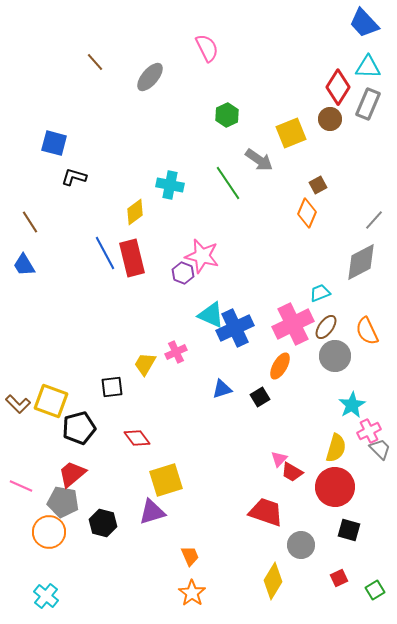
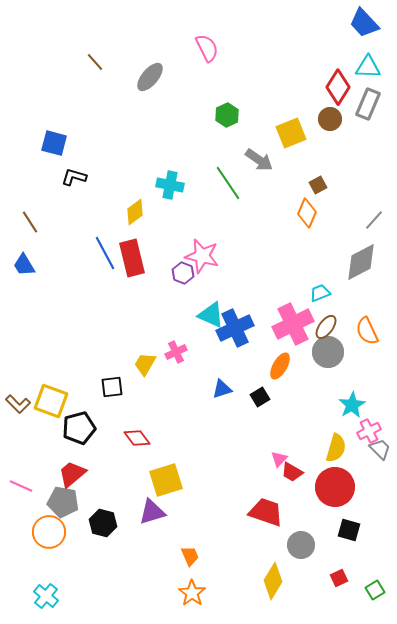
gray circle at (335, 356): moved 7 px left, 4 px up
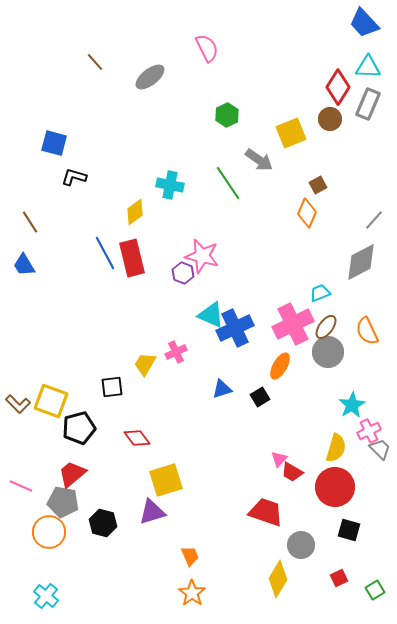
gray ellipse at (150, 77): rotated 12 degrees clockwise
yellow diamond at (273, 581): moved 5 px right, 2 px up
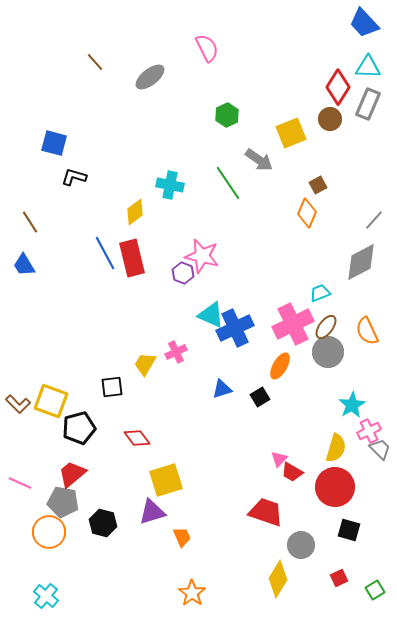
pink line at (21, 486): moved 1 px left, 3 px up
orange trapezoid at (190, 556): moved 8 px left, 19 px up
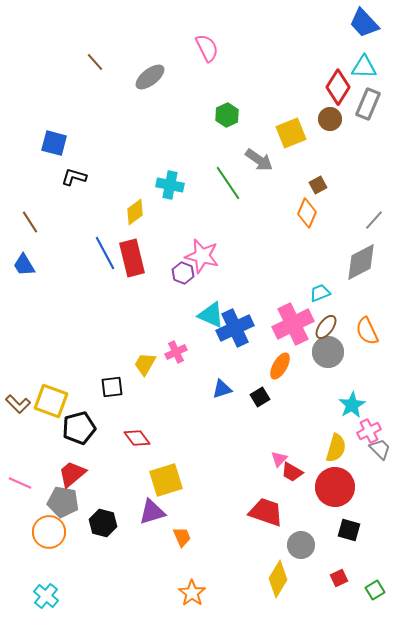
cyan triangle at (368, 67): moved 4 px left
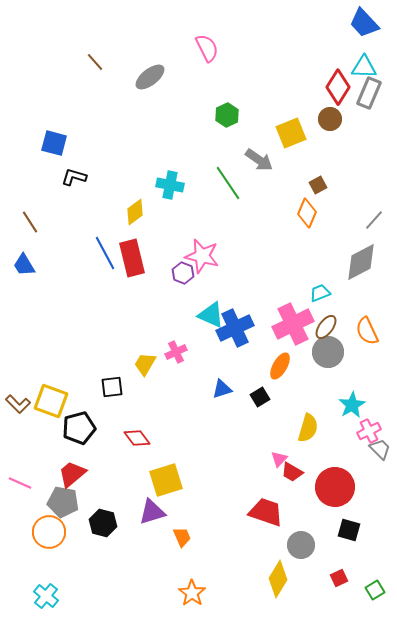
gray rectangle at (368, 104): moved 1 px right, 11 px up
yellow semicircle at (336, 448): moved 28 px left, 20 px up
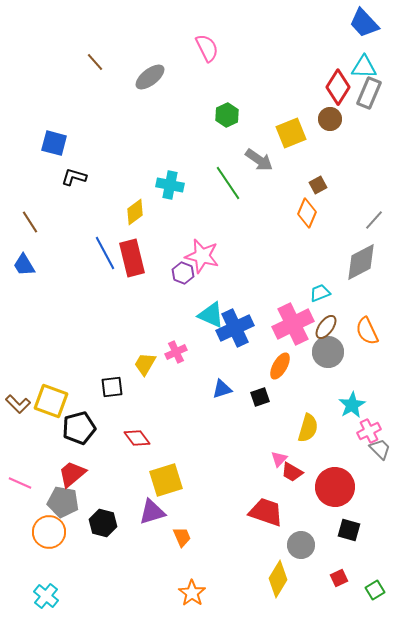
black square at (260, 397): rotated 12 degrees clockwise
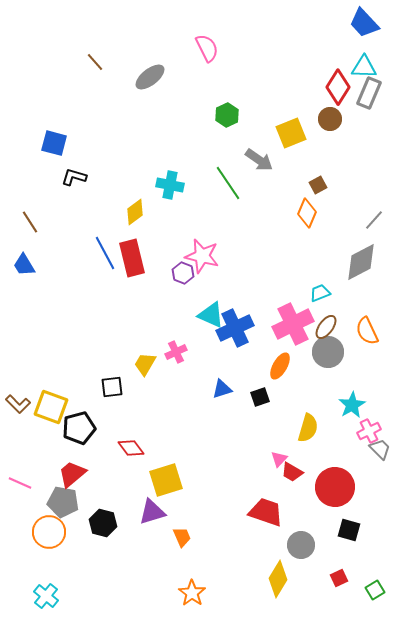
yellow square at (51, 401): moved 6 px down
red diamond at (137, 438): moved 6 px left, 10 px down
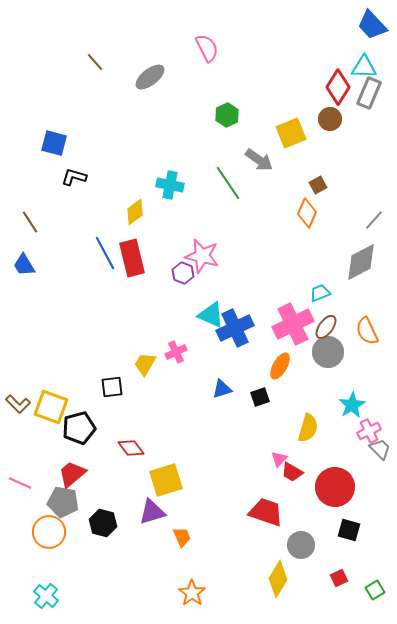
blue trapezoid at (364, 23): moved 8 px right, 2 px down
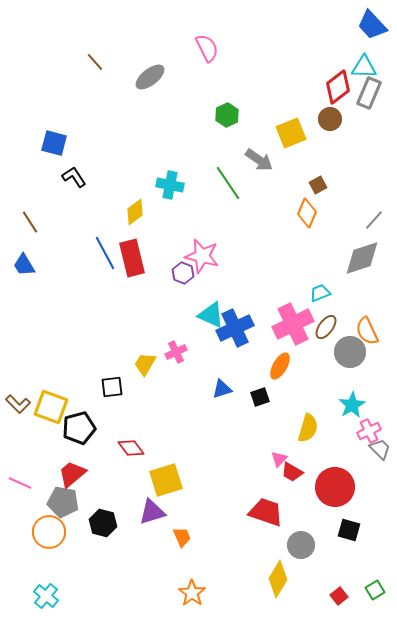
red diamond at (338, 87): rotated 20 degrees clockwise
black L-shape at (74, 177): rotated 40 degrees clockwise
gray diamond at (361, 262): moved 1 px right, 4 px up; rotated 9 degrees clockwise
gray circle at (328, 352): moved 22 px right
red square at (339, 578): moved 18 px down; rotated 12 degrees counterclockwise
